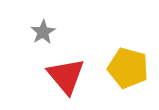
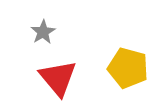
red triangle: moved 8 px left, 2 px down
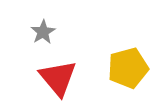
yellow pentagon: rotated 30 degrees counterclockwise
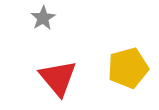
gray star: moved 14 px up
